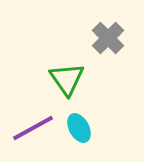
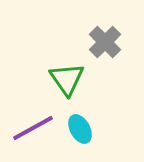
gray cross: moved 3 px left, 4 px down
cyan ellipse: moved 1 px right, 1 px down
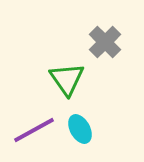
purple line: moved 1 px right, 2 px down
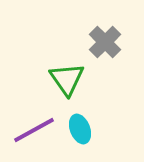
cyan ellipse: rotated 8 degrees clockwise
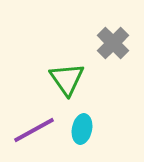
gray cross: moved 8 px right, 1 px down
cyan ellipse: moved 2 px right; rotated 32 degrees clockwise
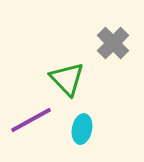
green triangle: rotated 9 degrees counterclockwise
purple line: moved 3 px left, 10 px up
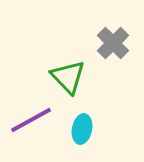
green triangle: moved 1 px right, 2 px up
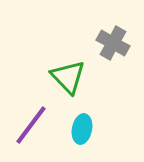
gray cross: rotated 16 degrees counterclockwise
purple line: moved 5 px down; rotated 24 degrees counterclockwise
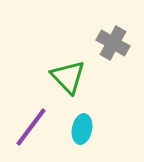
purple line: moved 2 px down
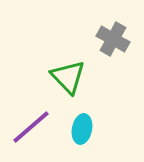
gray cross: moved 4 px up
purple line: rotated 12 degrees clockwise
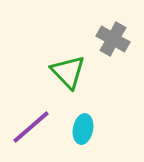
green triangle: moved 5 px up
cyan ellipse: moved 1 px right
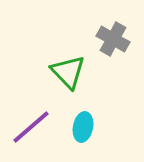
cyan ellipse: moved 2 px up
